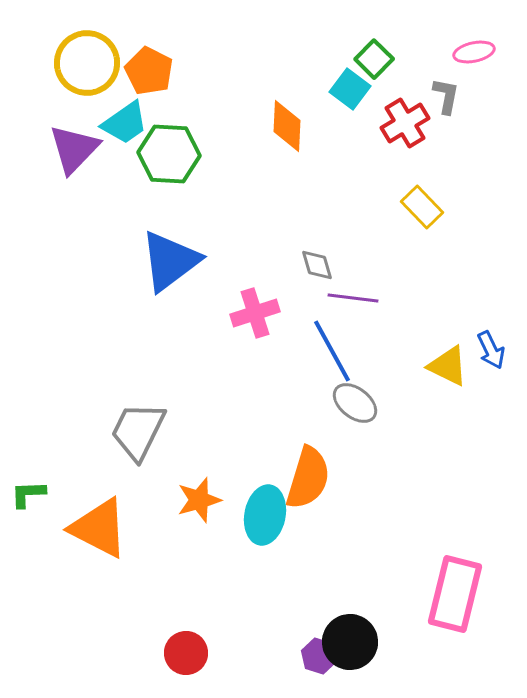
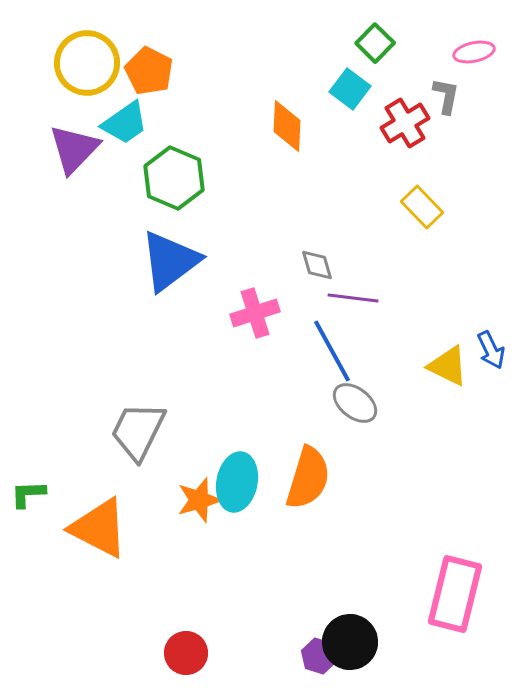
green square: moved 1 px right, 16 px up
green hexagon: moved 5 px right, 24 px down; rotated 20 degrees clockwise
cyan ellipse: moved 28 px left, 33 px up
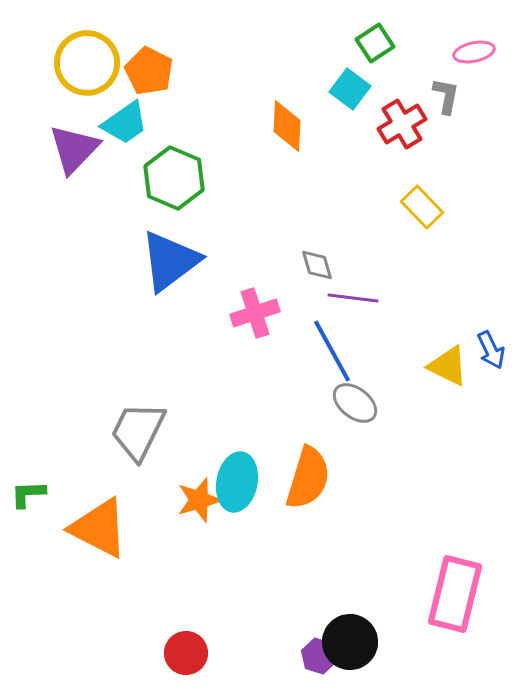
green square: rotated 12 degrees clockwise
red cross: moved 3 px left, 1 px down
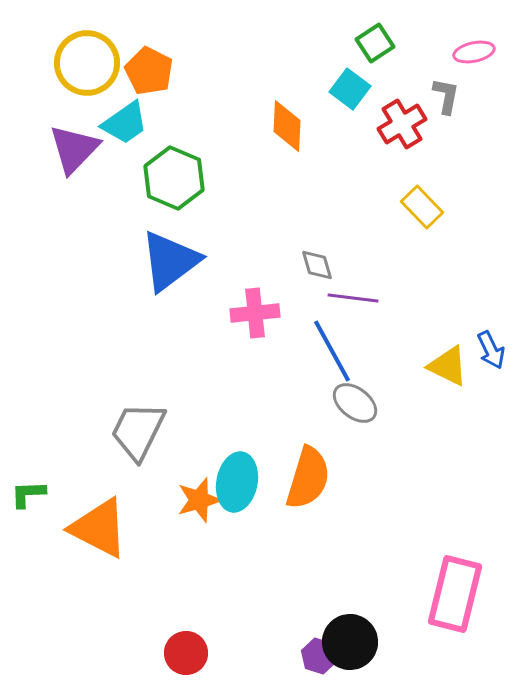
pink cross: rotated 12 degrees clockwise
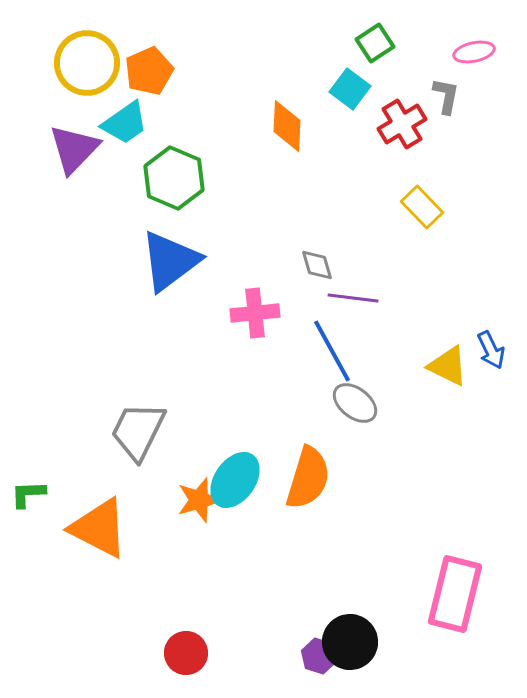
orange pentagon: rotated 21 degrees clockwise
cyan ellipse: moved 2 px left, 2 px up; rotated 24 degrees clockwise
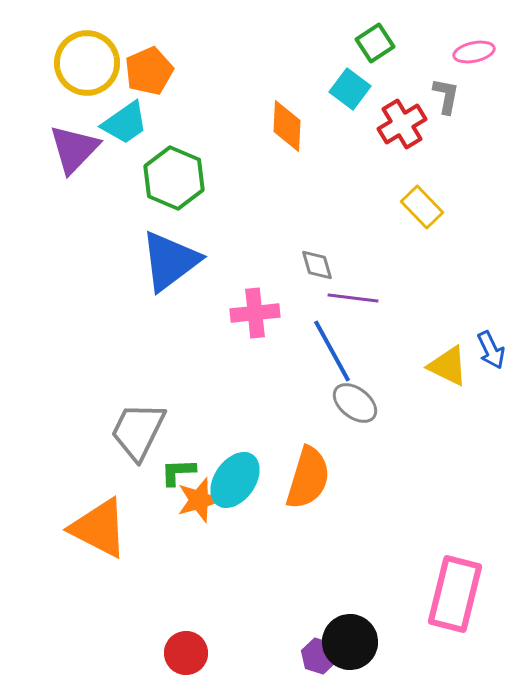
green L-shape: moved 150 px right, 22 px up
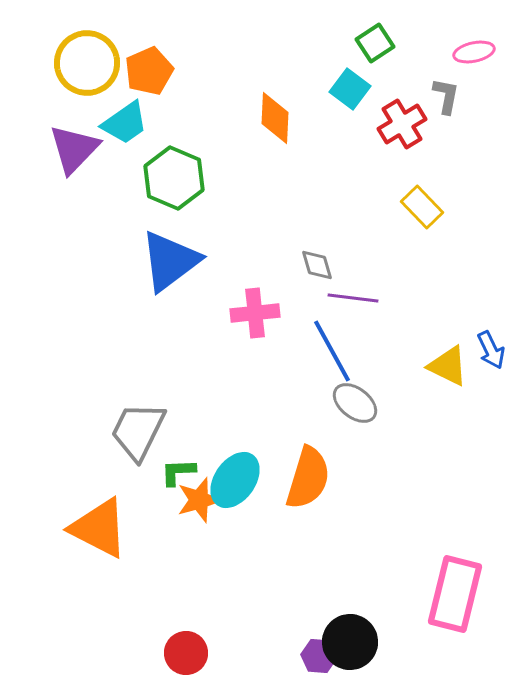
orange diamond: moved 12 px left, 8 px up
purple hexagon: rotated 12 degrees counterclockwise
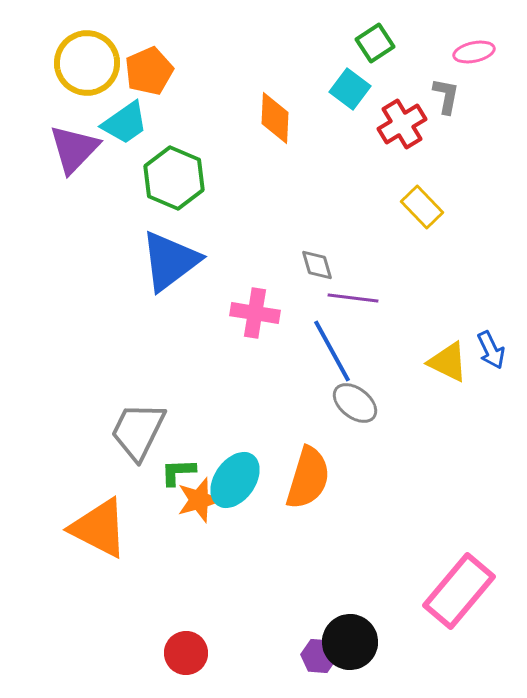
pink cross: rotated 15 degrees clockwise
yellow triangle: moved 4 px up
pink rectangle: moved 4 px right, 3 px up; rotated 26 degrees clockwise
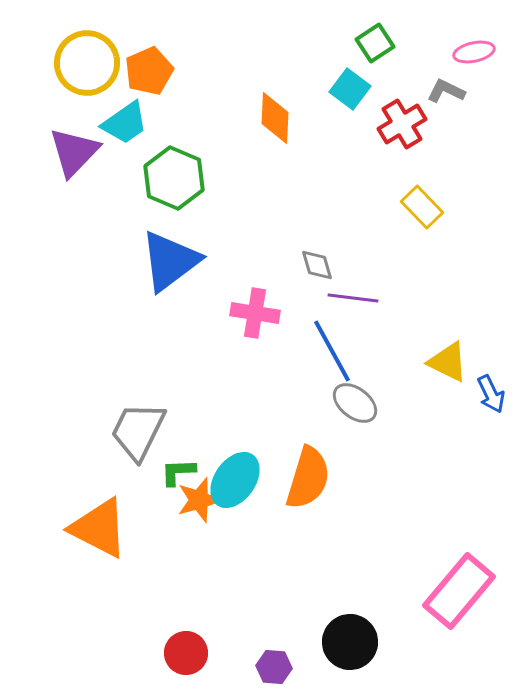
gray L-shape: moved 5 px up; rotated 75 degrees counterclockwise
purple triangle: moved 3 px down
blue arrow: moved 44 px down
purple hexagon: moved 45 px left, 11 px down
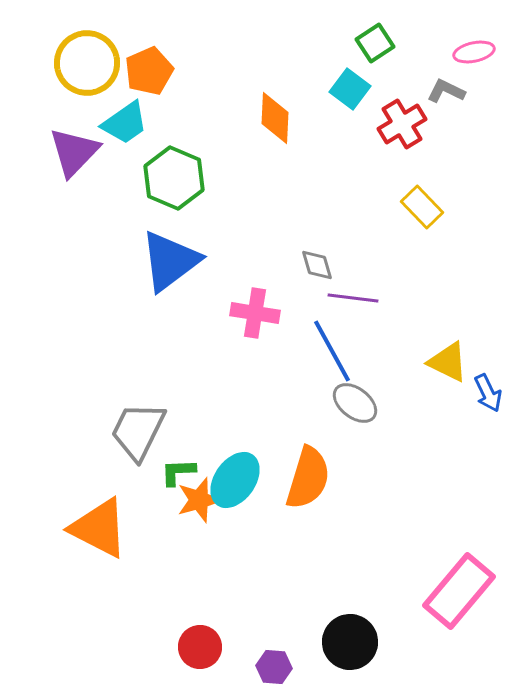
blue arrow: moved 3 px left, 1 px up
red circle: moved 14 px right, 6 px up
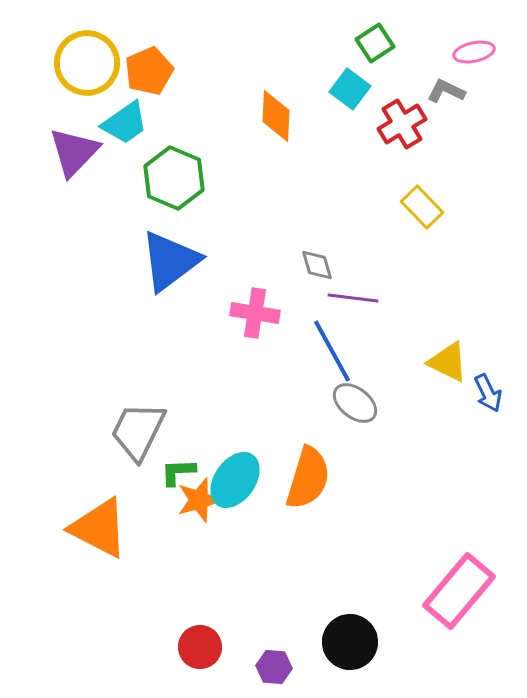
orange diamond: moved 1 px right, 2 px up
